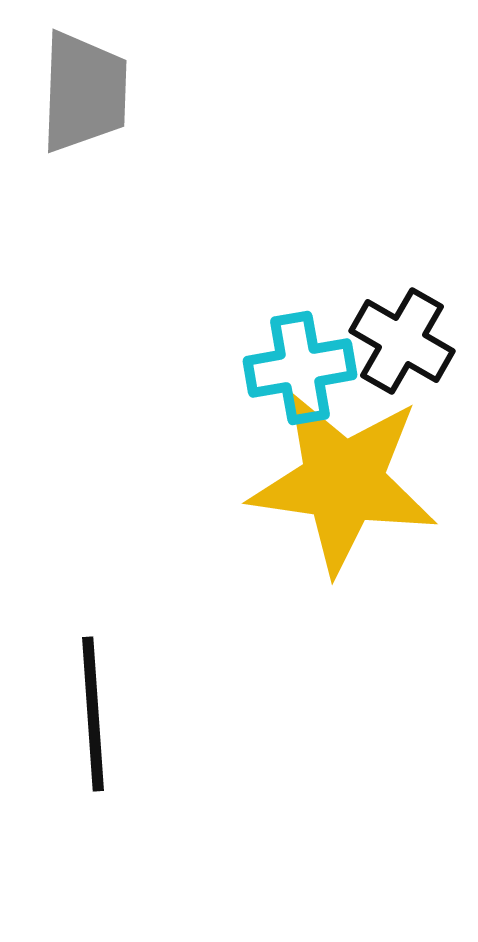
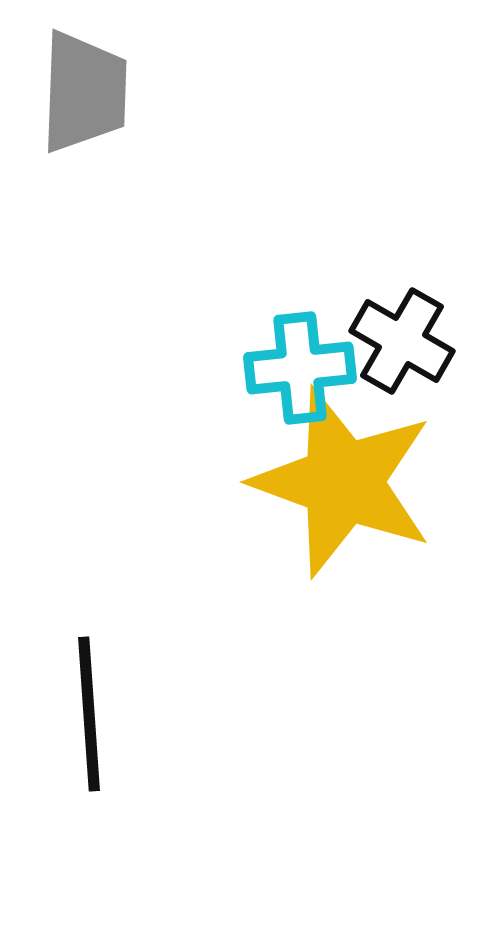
cyan cross: rotated 4 degrees clockwise
yellow star: rotated 12 degrees clockwise
black line: moved 4 px left
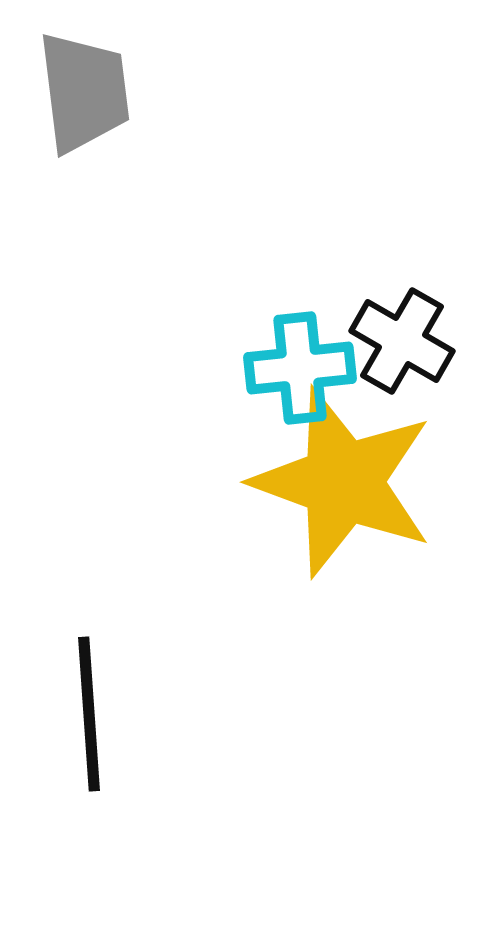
gray trapezoid: rotated 9 degrees counterclockwise
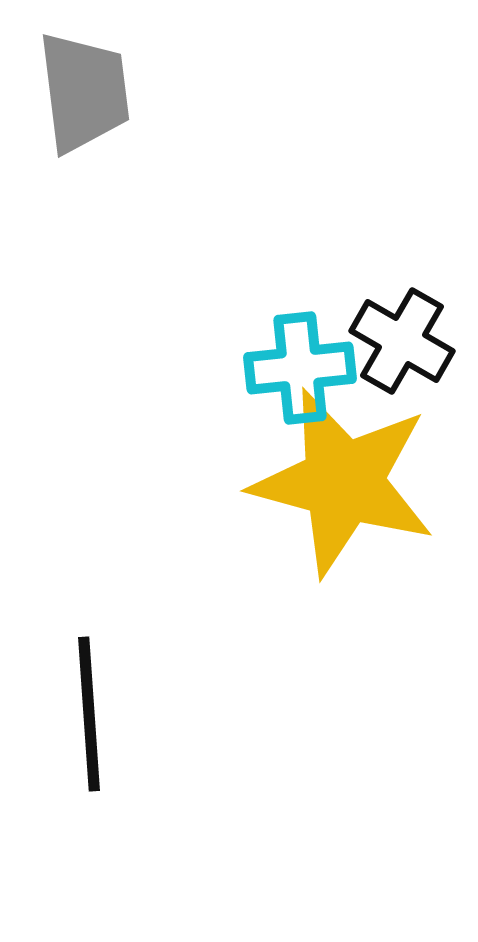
yellow star: rotated 5 degrees counterclockwise
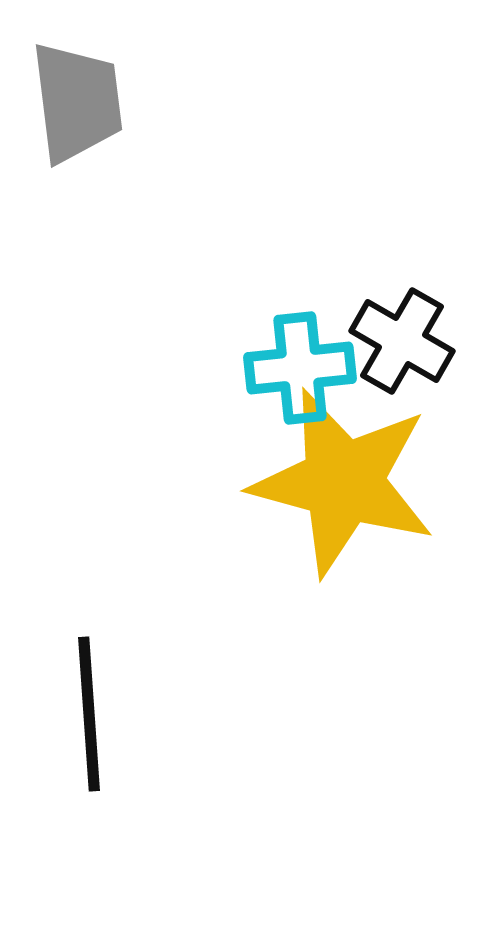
gray trapezoid: moved 7 px left, 10 px down
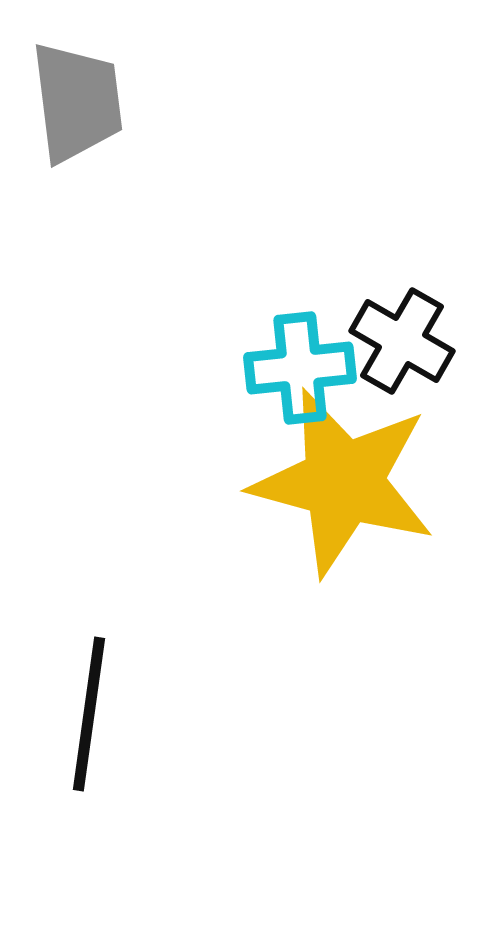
black line: rotated 12 degrees clockwise
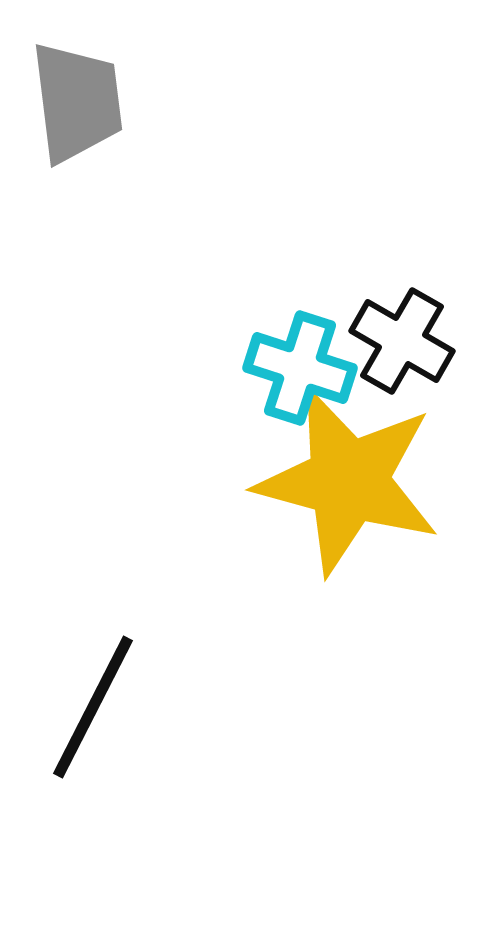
cyan cross: rotated 24 degrees clockwise
yellow star: moved 5 px right, 1 px up
black line: moved 4 px right, 7 px up; rotated 19 degrees clockwise
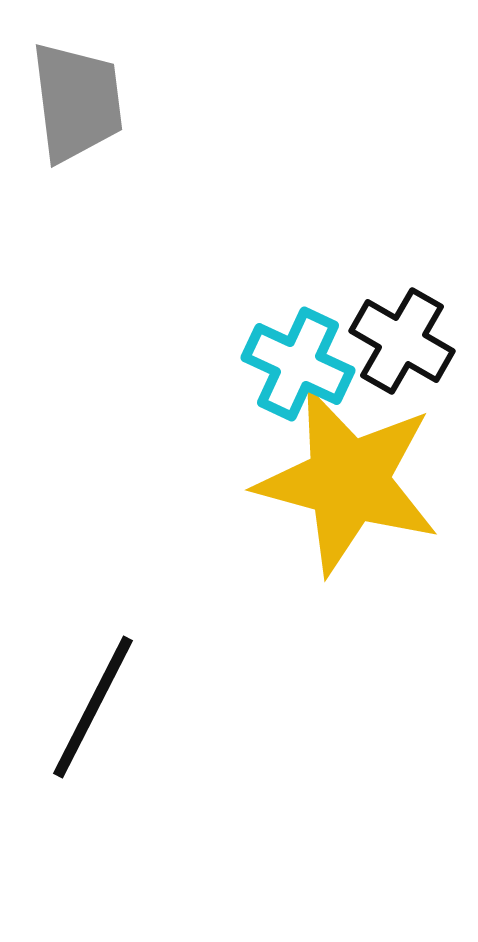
cyan cross: moved 2 px left, 4 px up; rotated 7 degrees clockwise
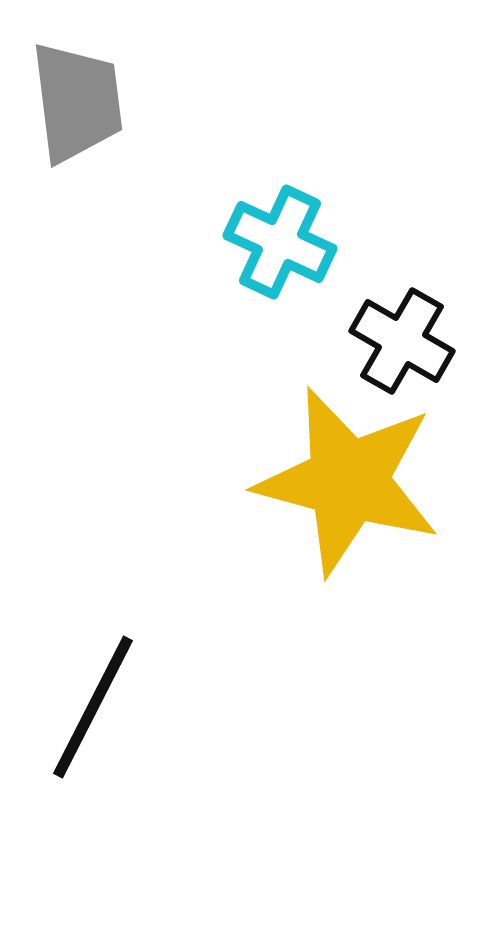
cyan cross: moved 18 px left, 122 px up
